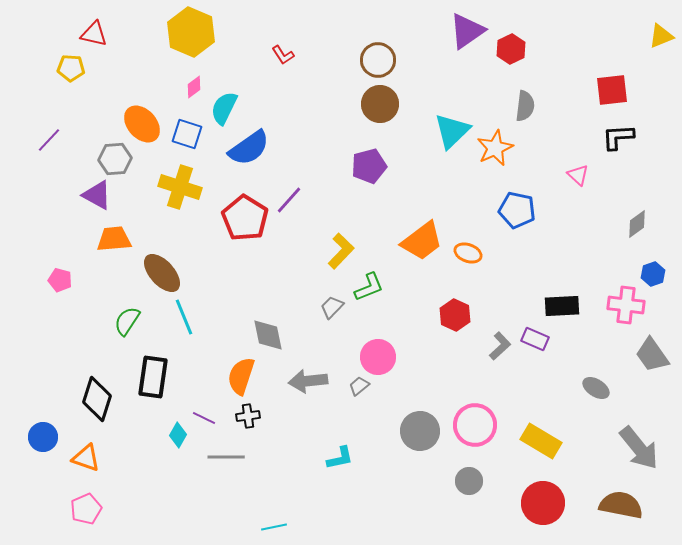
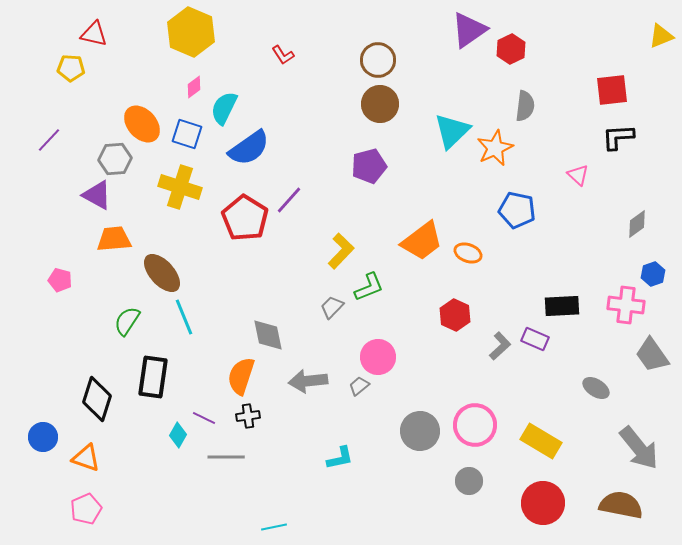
purple triangle at (467, 31): moved 2 px right, 1 px up
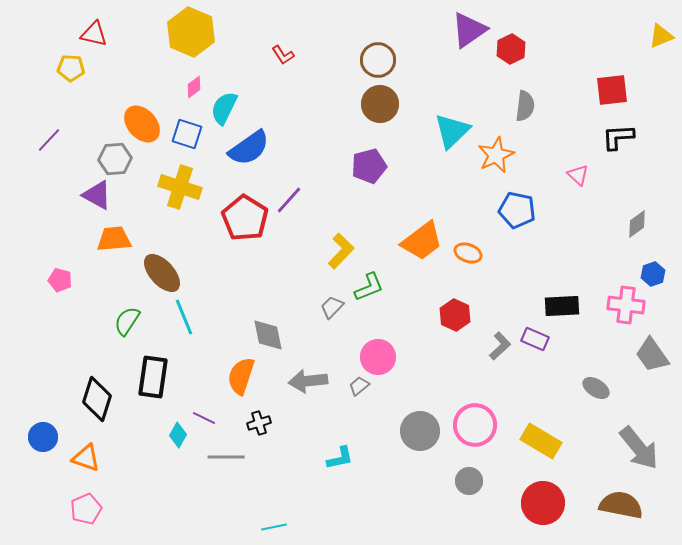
orange star at (495, 148): moved 1 px right, 7 px down
black cross at (248, 416): moved 11 px right, 7 px down; rotated 10 degrees counterclockwise
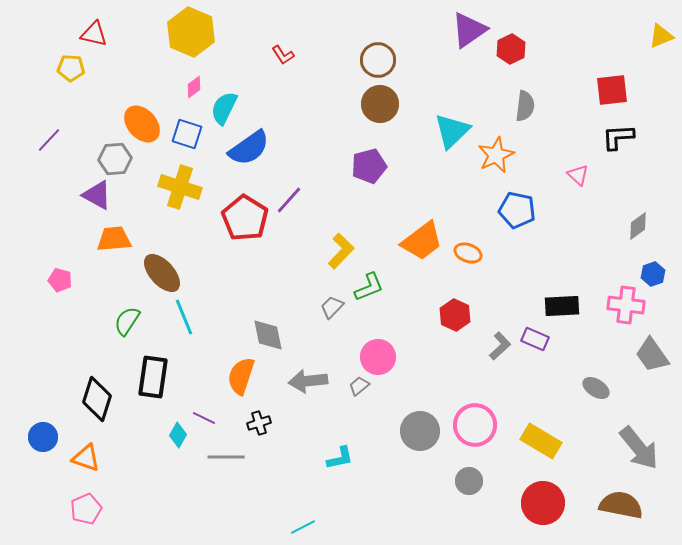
gray diamond at (637, 224): moved 1 px right, 2 px down
cyan line at (274, 527): moved 29 px right; rotated 15 degrees counterclockwise
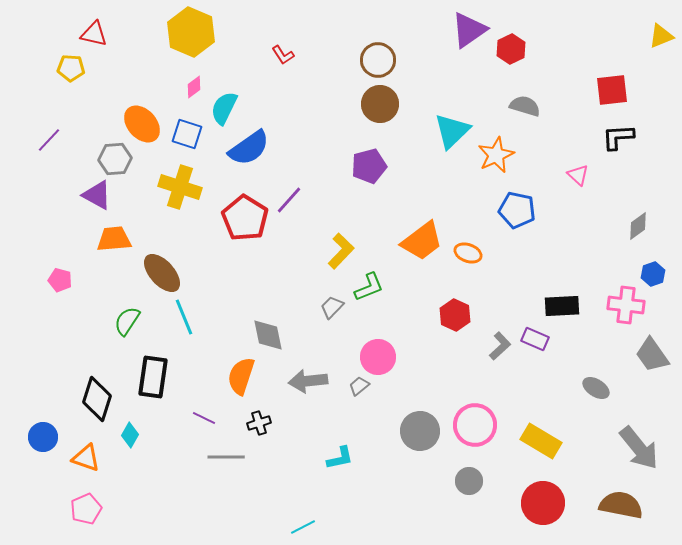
gray semicircle at (525, 106): rotated 80 degrees counterclockwise
cyan diamond at (178, 435): moved 48 px left
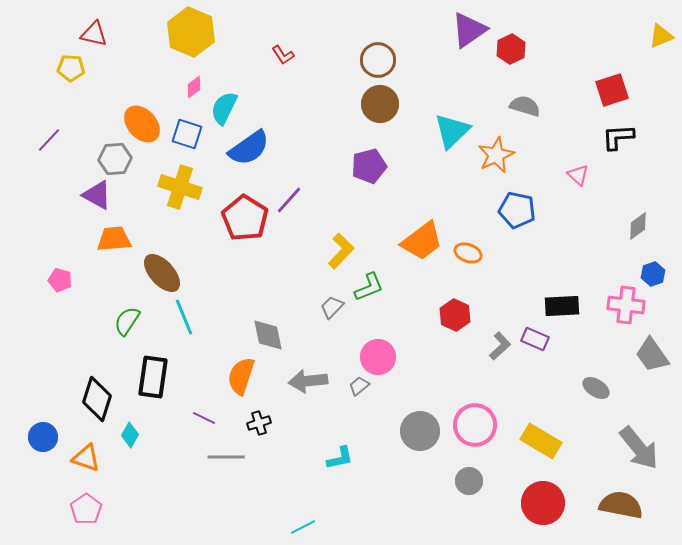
red square at (612, 90): rotated 12 degrees counterclockwise
pink pentagon at (86, 509): rotated 12 degrees counterclockwise
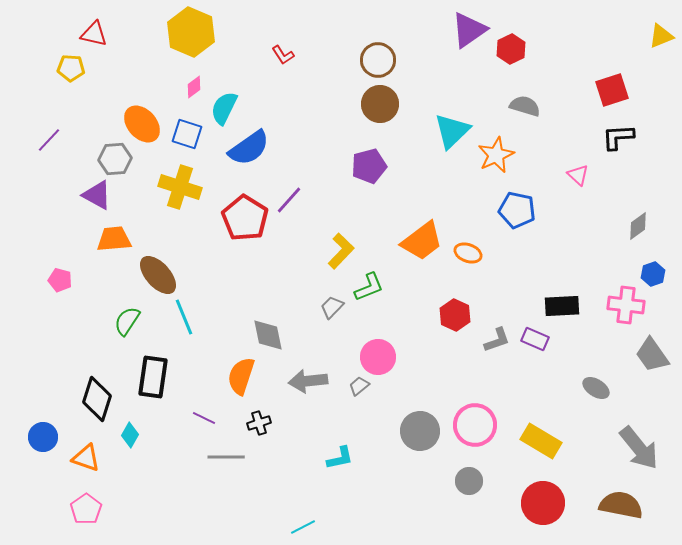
brown ellipse at (162, 273): moved 4 px left, 2 px down
gray L-shape at (500, 346): moved 3 px left, 6 px up; rotated 24 degrees clockwise
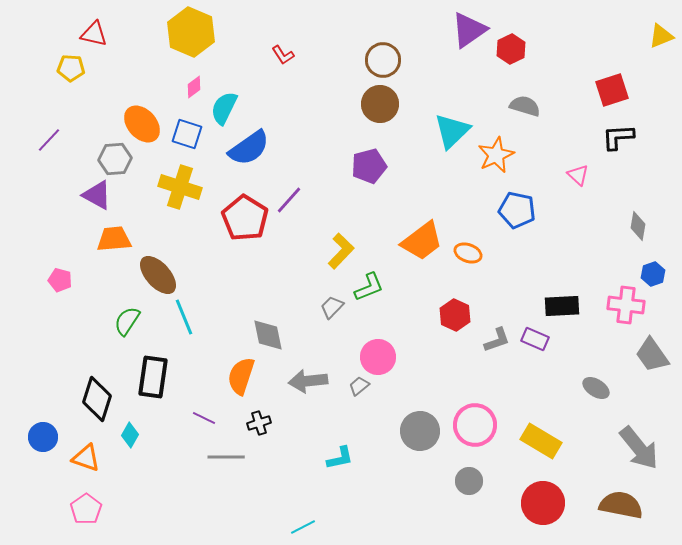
brown circle at (378, 60): moved 5 px right
gray diamond at (638, 226): rotated 44 degrees counterclockwise
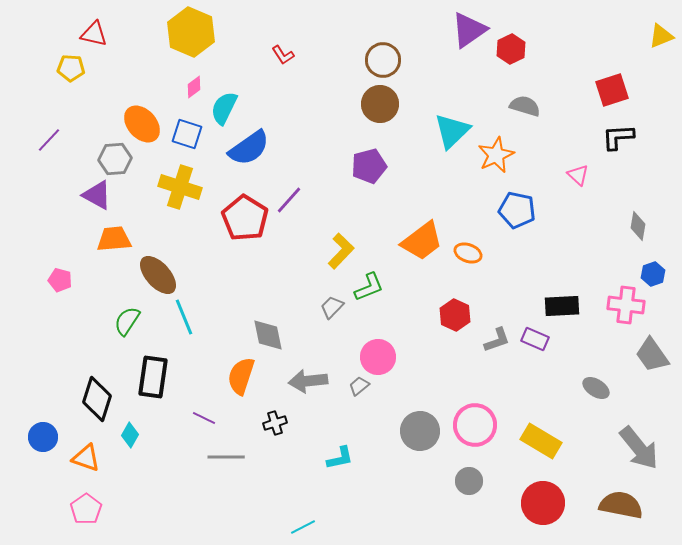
black cross at (259, 423): moved 16 px right
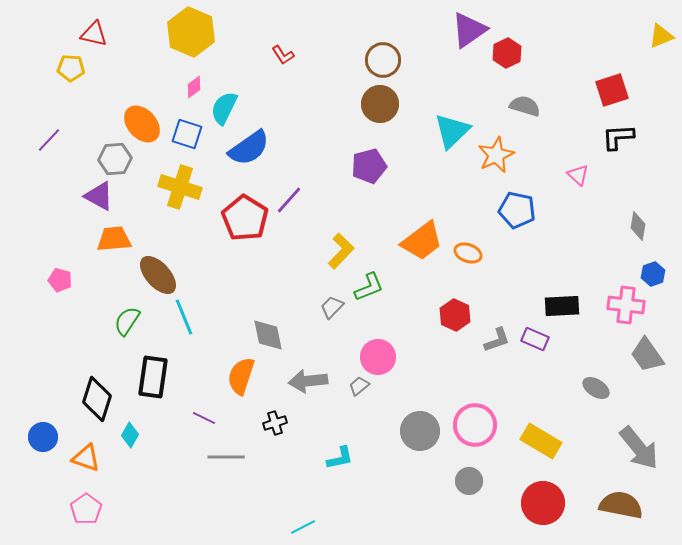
red hexagon at (511, 49): moved 4 px left, 4 px down
purple triangle at (97, 195): moved 2 px right, 1 px down
gray trapezoid at (652, 355): moved 5 px left
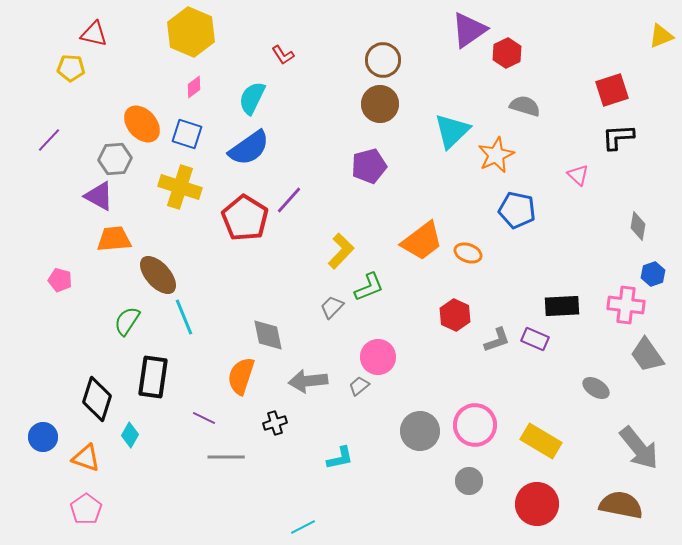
cyan semicircle at (224, 108): moved 28 px right, 10 px up
red circle at (543, 503): moved 6 px left, 1 px down
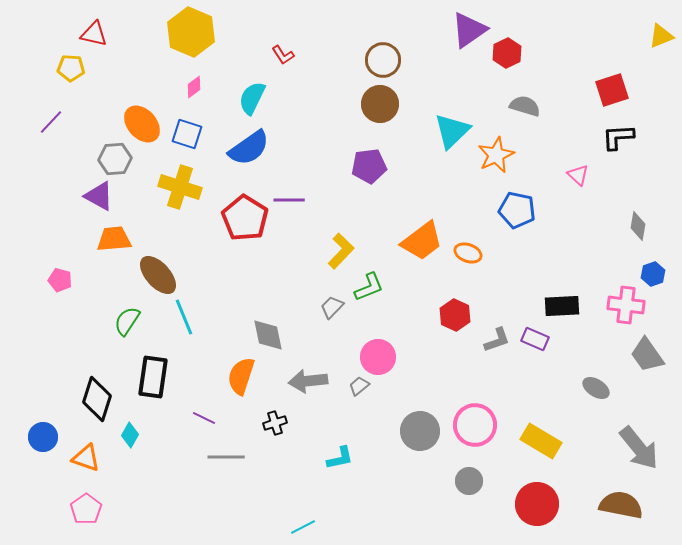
purple line at (49, 140): moved 2 px right, 18 px up
purple pentagon at (369, 166): rotated 8 degrees clockwise
purple line at (289, 200): rotated 48 degrees clockwise
